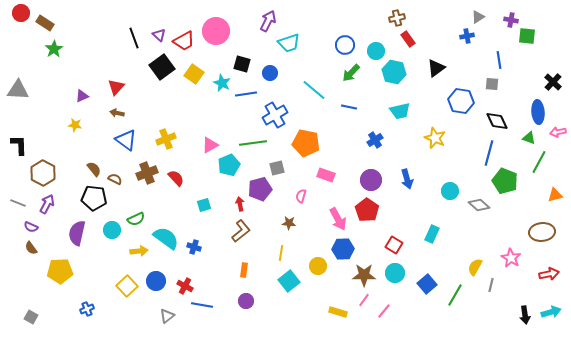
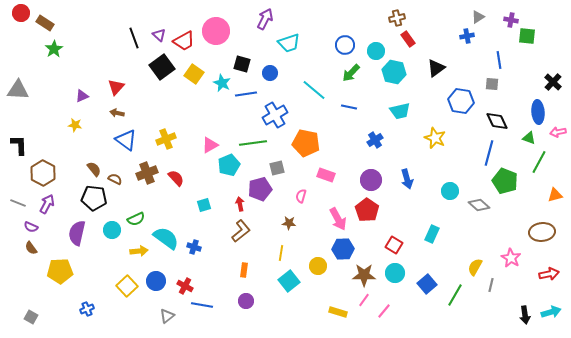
purple arrow at (268, 21): moved 3 px left, 2 px up
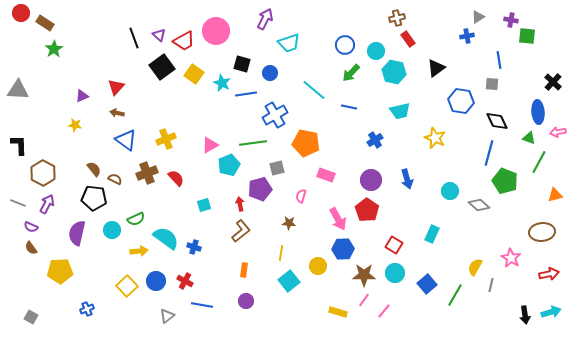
red cross at (185, 286): moved 5 px up
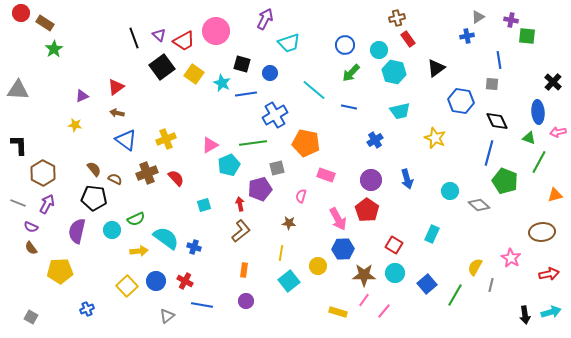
cyan circle at (376, 51): moved 3 px right, 1 px up
red triangle at (116, 87): rotated 12 degrees clockwise
purple semicircle at (77, 233): moved 2 px up
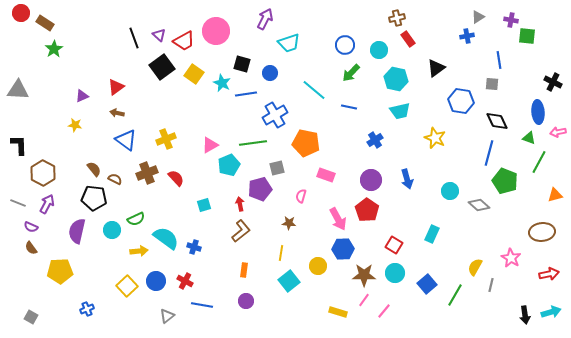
cyan hexagon at (394, 72): moved 2 px right, 7 px down
black cross at (553, 82): rotated 18 degrees counterclockwise
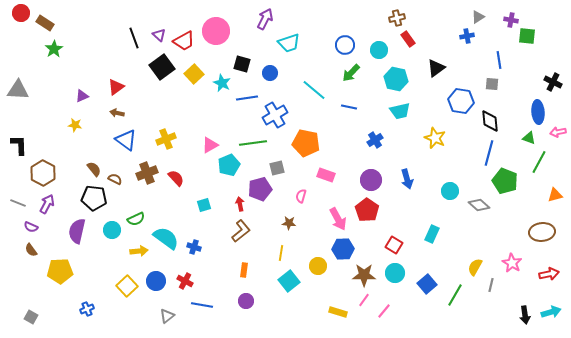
yellow square at (194, 74): rotated 12 degrees clockwise
blue line at (246, 94): moved 1 px right, 4 px down
black diamond at (497, 121): moved 7 px left; rotated 20 degrees clockwise
brown semicircle at (31, 248): moved 2 px down
pink star at (511, 258): moved 1 px right, 5 px down
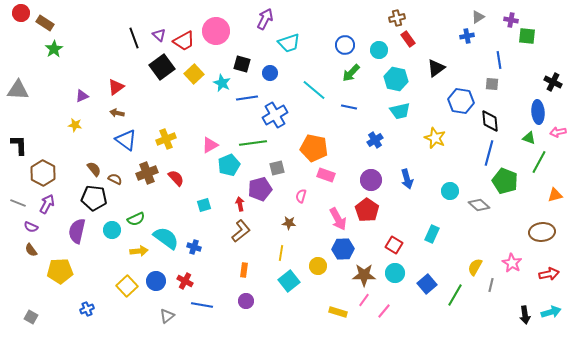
orange pentagon at (306, 143): moved 8 px right, 5 px down
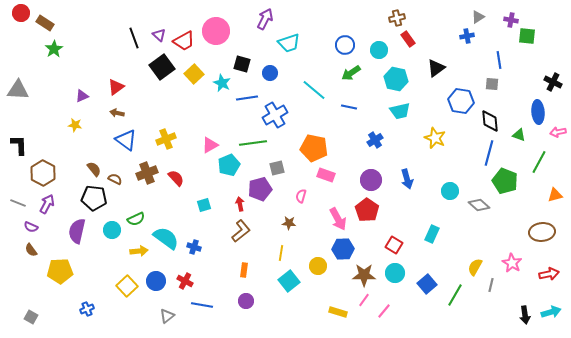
green arrow at (351, 73): rotated 12 degrees clockwise
green triangle at (529, 138): moved 10 px left, 3 px up
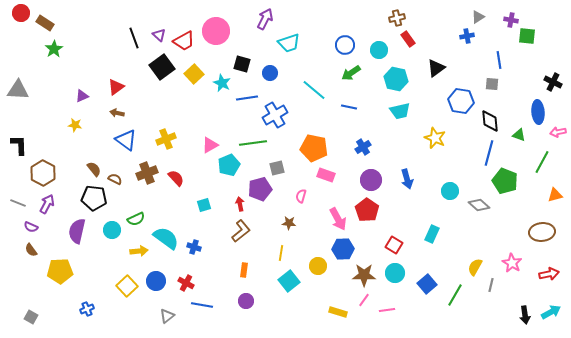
blue cross at (375, 140): moved 12 px left, 7 px down
green line at (539, 162): moved 3 px right
red cross at (185, 281): moved 1 px right, 2 px down
pink line at (384, 311): moved 3 px right, 1 px up; rotated 42 degrees clockwise
cyan arrow at (551, 312): rotated 12 degrees counterclockwise
